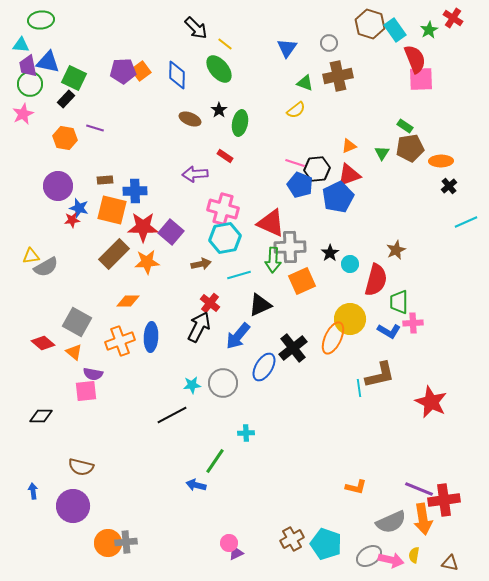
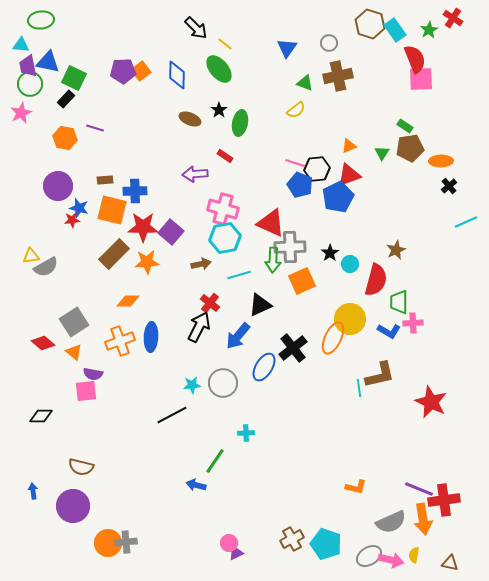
pink star at (23, 114): moved 2 px left, 1 px up
gray square at (77, 322): moved 3 px left; rotated 28 degrees clockwise
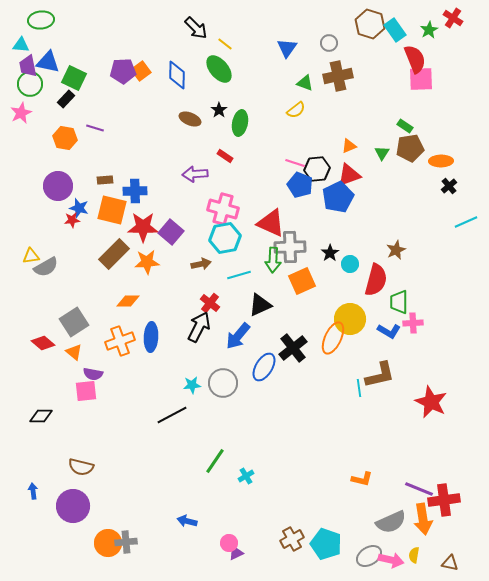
cyan cross at (246, 433): moved 43 px down; rotated 28 degrees counterclockwise
blue arrow at (196, 485): moved 9 px left, 36 px down
orange L-shape at (356, 487): moved 6 px right, 8 px up
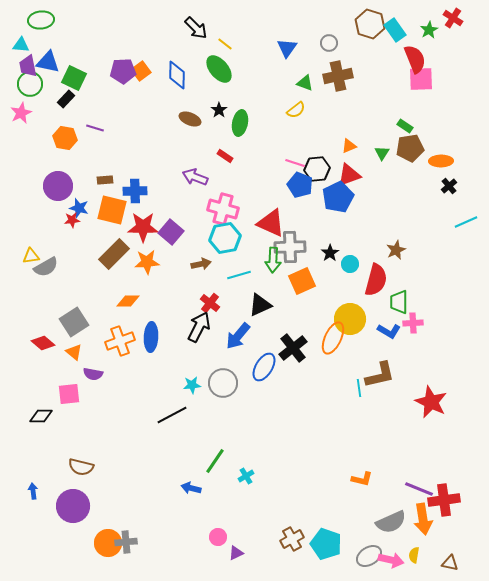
purple arrow at (195, 174): moved 3 px down; rotated 25 degrees clockwise
pink square at (86, 391): moved 17 px left, 3 px down
blue arrow at (187, 521): moved 4 px right, 33 px up
pink circle at (229, 543): moved 11 px left, 6 px up
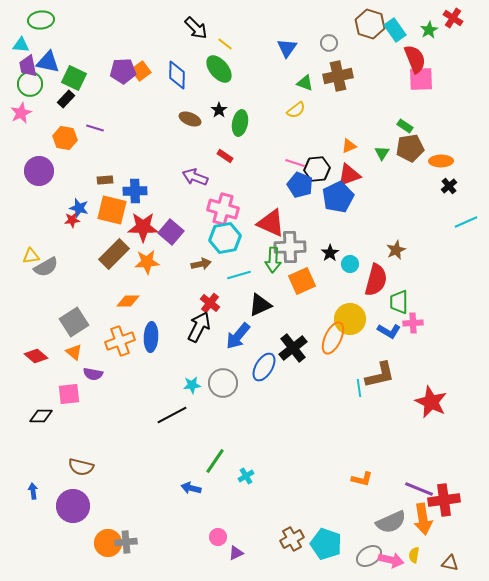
purple circle at (58, 186): moved 19 px left, 15 px up
red diamond at (43, 343): moved 7 px left, 13 px down
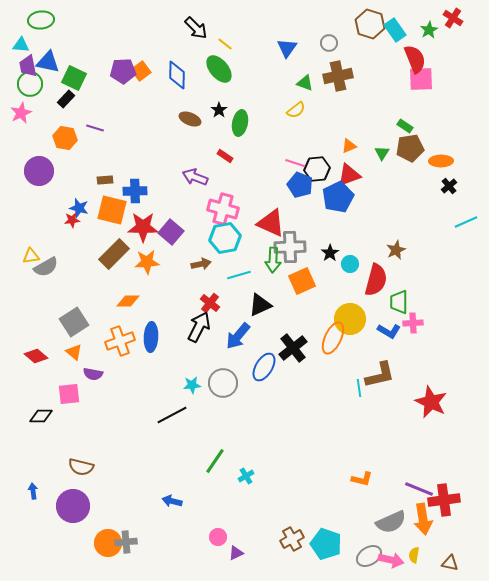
blue arrow at (191, 488): moved 19 px left, 13 px down
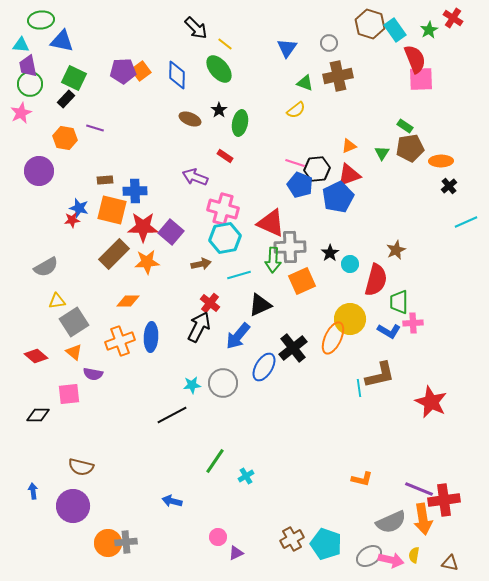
blue triangle at (48, 62): moved 14 px right, 21 px up
yellow triangle at (31, 256): moved 26 px right, 45 px down
black diamond at (41, 416): moved 3 px left, 1 px up
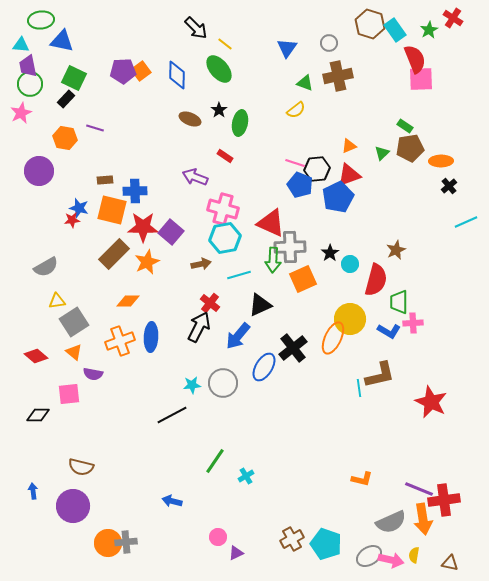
green triangle at (382, 153): rotated 14 degrees clockwise
orange star at (147, 262): rotated 20 degrees counterclockwise
orange square at (302, 281): moved 1 px right, 2 px up
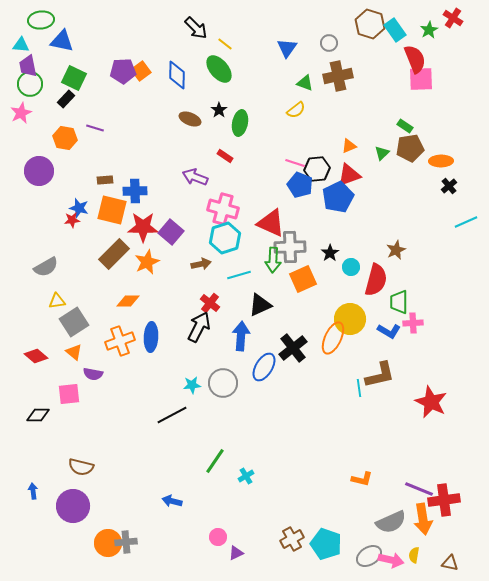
cyan hexagon at (225, 238): rotated 8 degrees counterclockwise
cyan circle at (350, 264): moved 1 px right, 3 px down
blue arrow at (238, 336): moved 3 px right; rotated 144 degrees clockwise
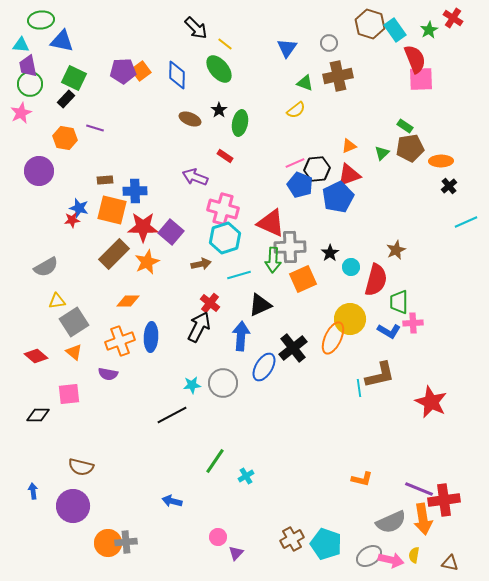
pink line at (295, 163): rotated 42 degrees counterclockwise
purple semicircle at (93, 374): moved 15 px right
purple triangle at (236, 553): rotated 21 degrees counterclockwise
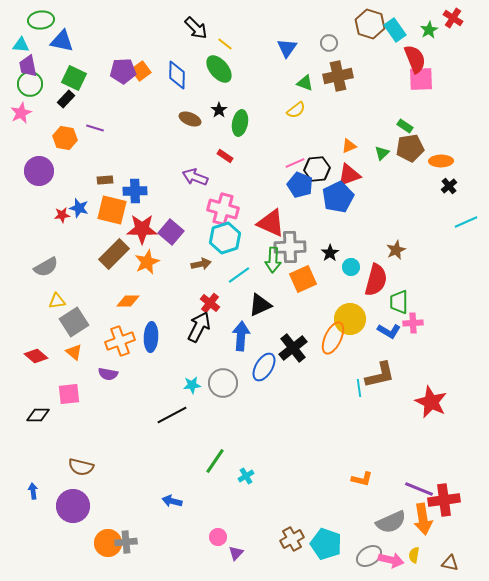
red star at (72, 220): moved 10 px left, 5 px up
red star at (143, 227): moved 1 px left, 2 px down
cyan line at (239, 275): rotated 20 degrees counterclockwise
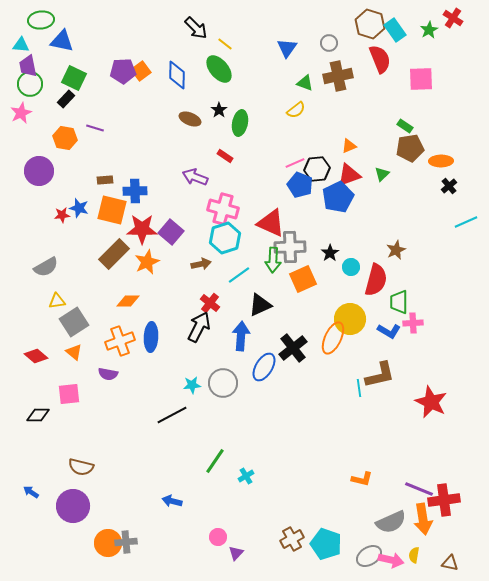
red semicircle at (415, 59): moved 35 px left
green triangle at (382, 153): moved 21 px down
blue arrow at (33, 491): moved 2 px left, 1 px down; rotated 49 degrees counterclockwise
